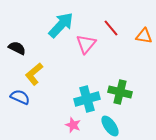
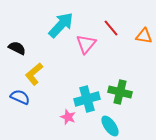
pink star: moved 5 px left, 8 px up
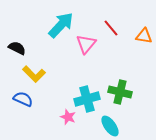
yellow L-shape: rotated 95 degrees counterclockwise
blue semicircle: moved 3 px right, 2 px down
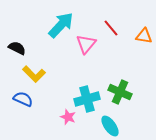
green cross: rotated 10 degrees clockwise
